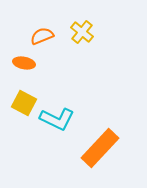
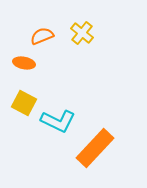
yellow cross: moved 1 px down
cyan L-shape: moved 1 px right, 2 px down
orange rectangle: moved 5 px left
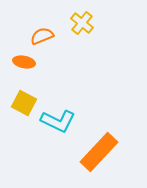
yellow cross: moved 10 px up
orange ellipse: moved 1 px up
orange rectangle: moved 4 px right, 4 px down
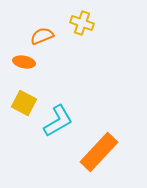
yellow cross: rotated 20 degrees counterclockwise
cyan L-shape: rotated 56 degrees counterclockwise
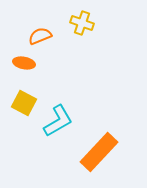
orange semicircle: moved 2 px left
orange ellipse: moved 1 px down
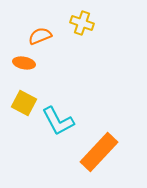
cyan L-shape: rotated 92 degrees clockwise
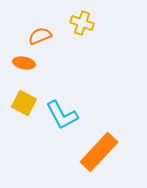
cyan L-shape: moved 4 px right, 6 px up
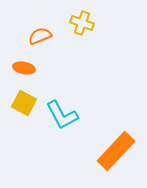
orange ellipse: moved 5 px down
orange rectangle: moved 17 px right, 1 px up
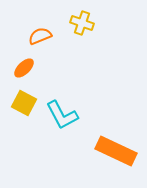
orange ellipse: rotated 55 degrees counterclockwise
orange rectangle: rotated 72 degrees clockwise
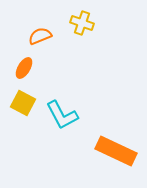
orange ellipse: rotated 15 degrees counterclockwise
yellow square: moved 1 px left
